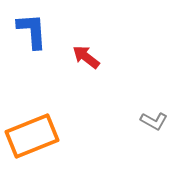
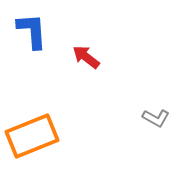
gray L-shape: moved 2 px right, 3 px up
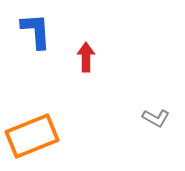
blue L-shape: moved 4 px right
red arrow: rotated 52 degrees clockwise
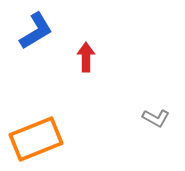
blue L-shape: rotated 63 degrees clockwise
orange rectangle: moved 4 px right, 3 px down
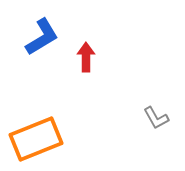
blue L-shape: moved 6 px right, 6 px down
gray L-shape: rotated 32 degrees clockwise
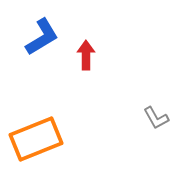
red arrow: moved 2 px up
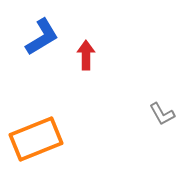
gray L-shape: moved 6 px right, 4 px up
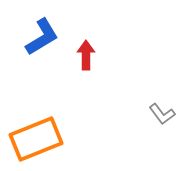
gray L-shape: rotated 8 degrees counterclockwise
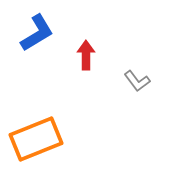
blue L-shape: moved 5 px left, 4 px up
gray L-shape: moved 25 px left, 33 px up
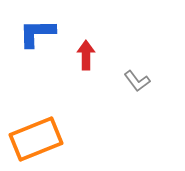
blue L-shape: rotated 150 degrees counterclockwise
